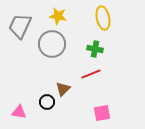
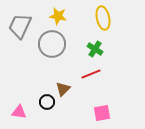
green cross: rotated 21 degrees clockwise
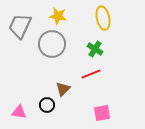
black circle: moved 3 px down
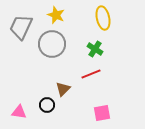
yellow star: moved 2 px left, 1 px up; rotated 12 degrees clockwise
gray trapezoid: moved 1 px right, 1 px down
